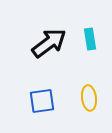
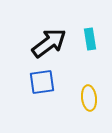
blue square: moved 19 px up
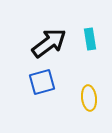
blue square: rotated 8 degrees counterclockwise
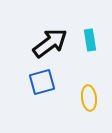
cyan rectangle: moved 1 px down
black arrow: moved 1 px right
